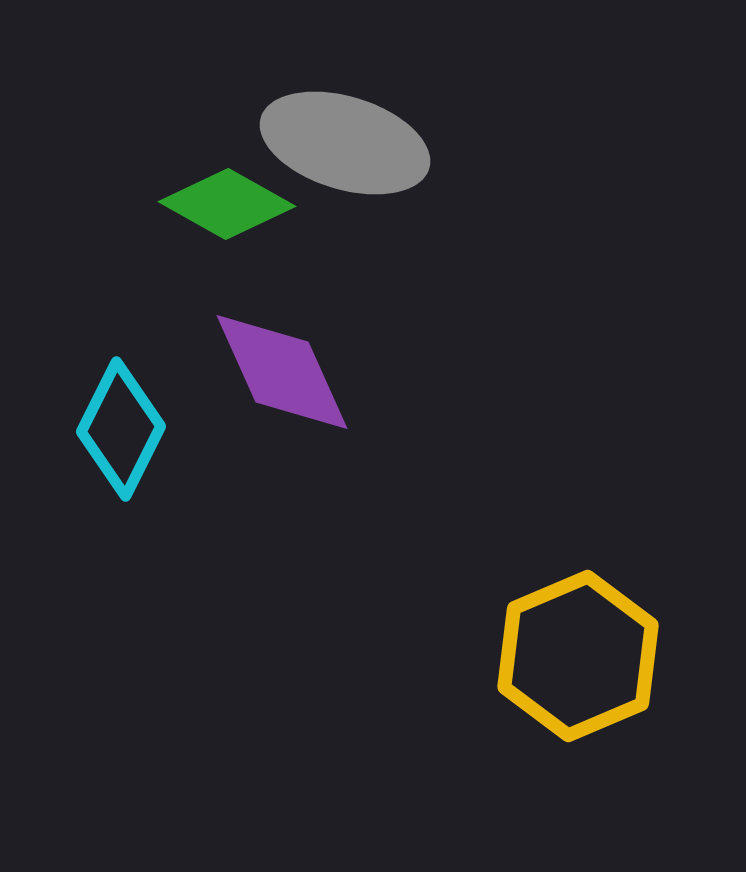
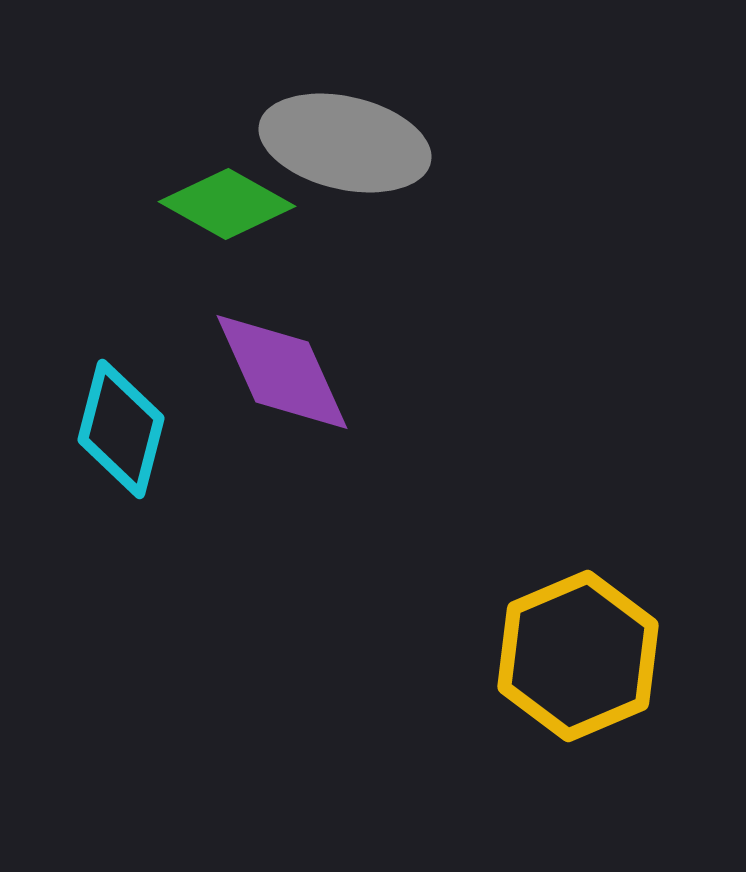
gray ellipse: rotated 4 degrees counterclockwise
cyan diamond: rotated 12 degrees counterclockwise
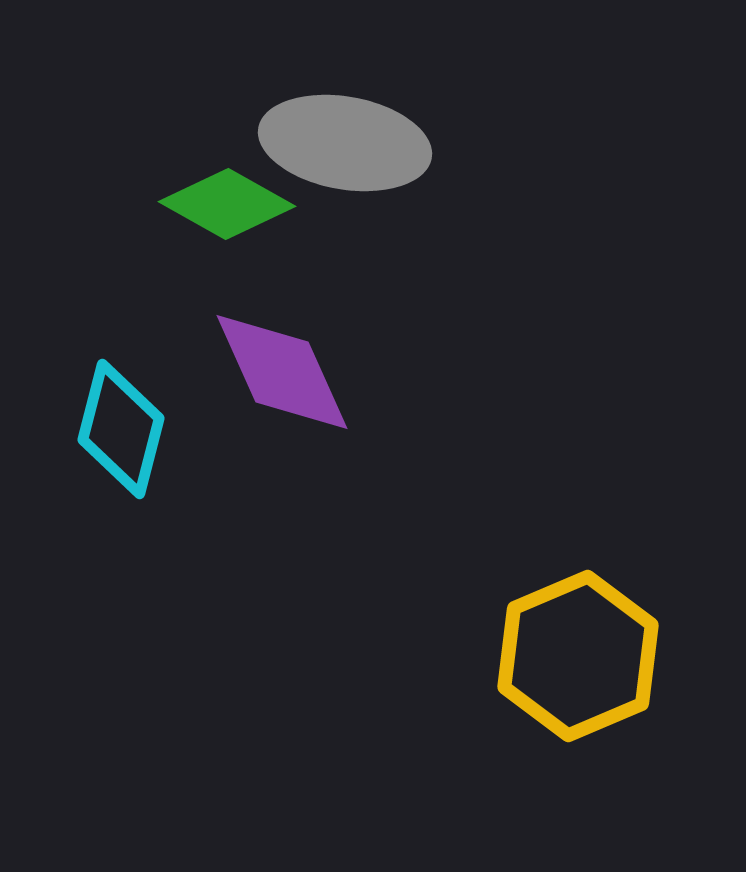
gray ellipse: rotated 3 degrees counterclockwise
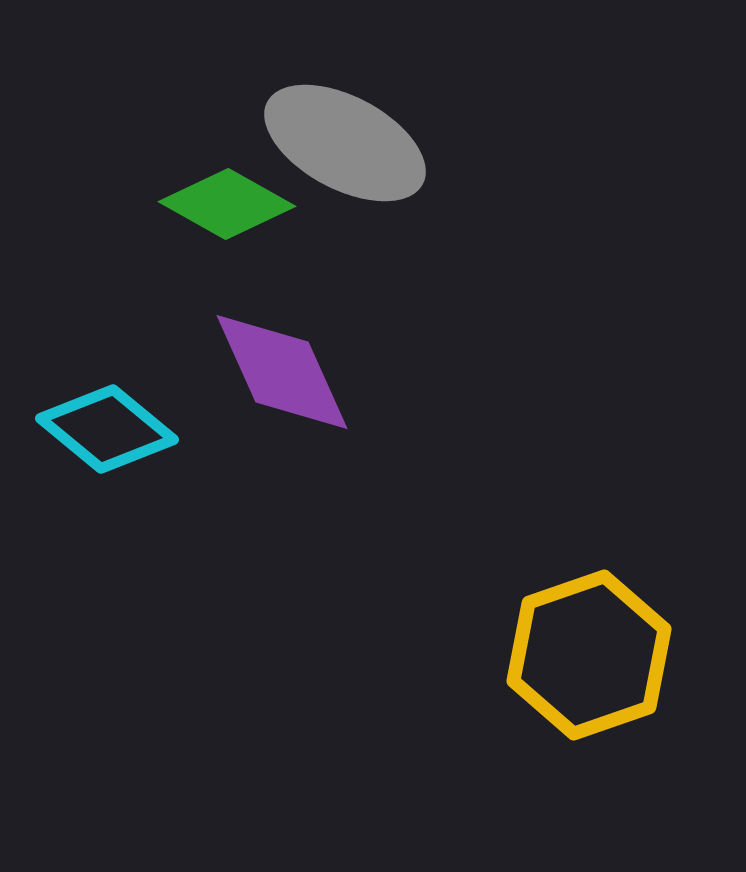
gray ellipse: rotated 18 degrees clockwise
cyan diamond: moved 14 px left; rotated 65 degrees counterclockwise
yellow hexagon: moved 11 px right, 1 px up; rotated 4 degrees clockwise
